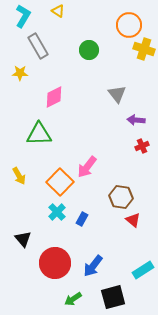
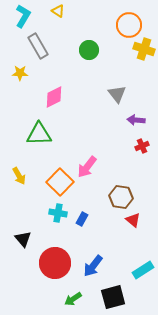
cyan cross: moved 1 px right, 1 px down; rotated 36 degrees counterclockwise
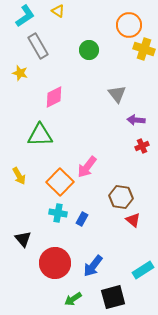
cyan L-shape: moved 2 px right; rotated 25 degrees clockwise
yellow star: rotated 14 degrees clockwise
green triangle: moved 1 px right, 1 px down
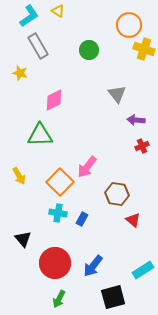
cyan L-shape: moved 4 px right
pink diamond: moved 3 px down
brown hexagon: moved 4 px left, 3 px up
green arrow: moved 14 px left; rotated 30 degrees counterclockwise
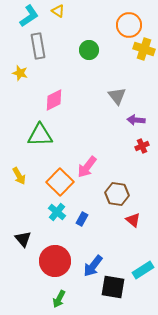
gray rectangle: rotated 20 degrees clockwise
gray triangle: moved 2 px down
cyan cross: moved 1 px left, 1 px up; rotated 30 degrees clockwise
red circle: moved 2 px up
black square: moved 10 px up; rotated 25 degrees clockwise
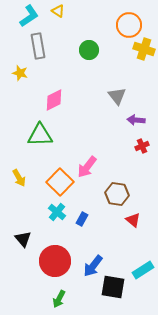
yellow arrow: moved 2 px down
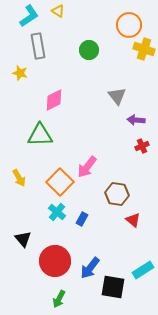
blue arrow: moved 3 px left, 2 px down
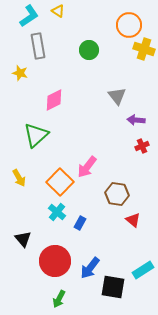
green triangle: moved 4 px left; rotated 40 degrees counterclockwise
blue rectangle: moved 2 px left, 4 px down
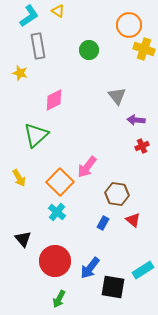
blue rectangle: moved 23 px right
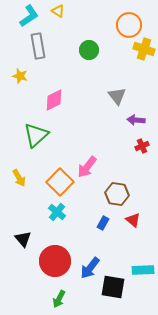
yellow star: moved 3 px down
cyan rectangle: rotated 30 degrees clockwise
